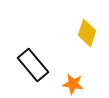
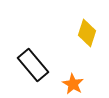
orange star: rotated 20 degrees clockwise
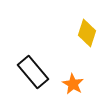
black rectangle: moved 7 px down
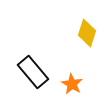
orange star: moved 1 px left
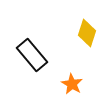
black rectangle: moved 1 px left, 17 px up
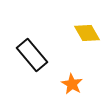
yellow diamond: rotated 48 degrees counterclockwise
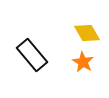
orange star: moved 11 px right, 22 px up
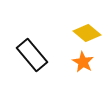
yellow diamond: rotated 20 degrees counterclockwise
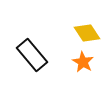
yellow diamond: rotated 16 degrees clockwise
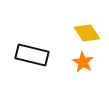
black rectangle: rotated 36 degrees counterclockwise
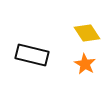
orange star: moved 2 px right, 2 px down
